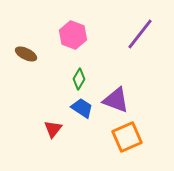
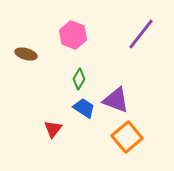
purple line: moved 1 px right
brown ellipse: rotated 10 degrees counterclockwise
blue trapezoid: moved 2 px right
orange square: rotated 16 degrees counterclockwise
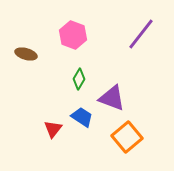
purple triangle: moved 4 px left, 2 px up
blue trapezoid: moved 2 px left, 9 px down
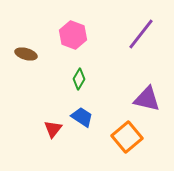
purple triangle: moved 35 px right, 1 px down; rotated 8 degrees counterclockwise
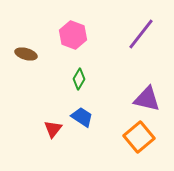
orange square: moved 12 px right
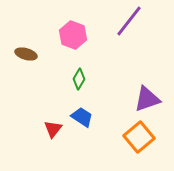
purple line: moved 12 px left, 13 px up
purple triangle: rotated 32 degrees counterclockwise
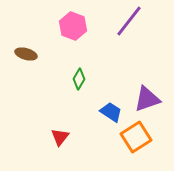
pink hexagon: moved 9 px up
blue trapezoid: moved 29 px right, 5 px up
red triangle: moved 7 px right, 8 px down
orange square: moved 3 px left; rotated 8 degrees clockwise
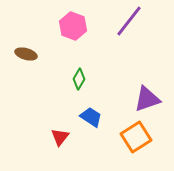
blue trapezoid: moved 20 px left, 5 px down
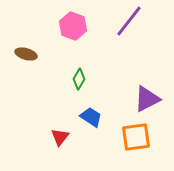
purple triangle: rotated 8 degrees counterclockwise
orange square: rotated 24 degrees clockwise
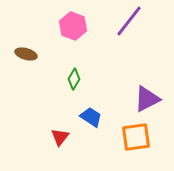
green diamond: moved 5 px left
